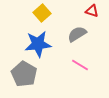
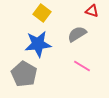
yellow square: rotated 12 degrees counterclockwise
pink line: moved 2 px right, 1 px down
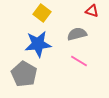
gray semicircle: rotated 18 degrees clockwise
pink line: moved 3 px left, 5 px up
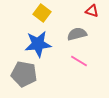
gray pentagon: rotated 20 degrees counterclockwise
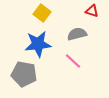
pink line: moved 6 px left; rotated 12 degrees clockwise
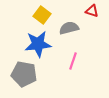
yellow square: moved 2 px down
gray semicircle: moved 8 px left, 6 px up
pink line: rotated 66 degrees clockwise
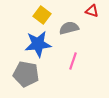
gray pentagon: moved 2 px right
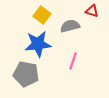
gray semicircle: moved 1 px right, 2 px up
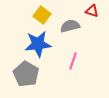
gray pentagon: rotated 20 degrees clockwise
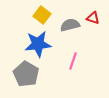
red triangle: moved 1 px right, 7 px down
gray semicircle: moved 1 px up
